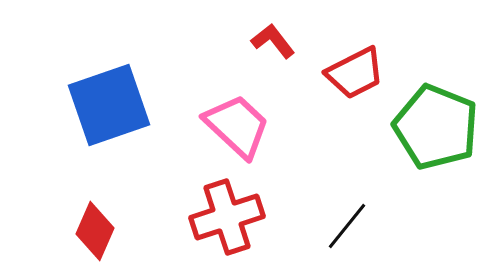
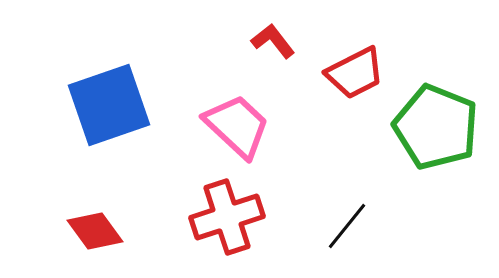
red diamond: rotated 60 degrees counterclockwise
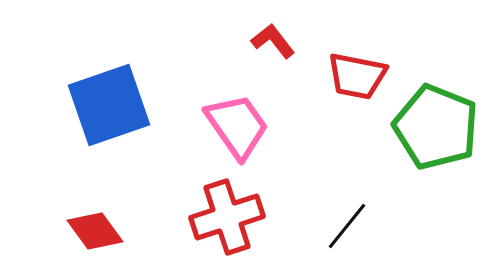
red trapezoid: moved 2 px right, 3 px down; rotated 38 degrees clockwise
pink trapezoid: rotated 12 degrees clockwise
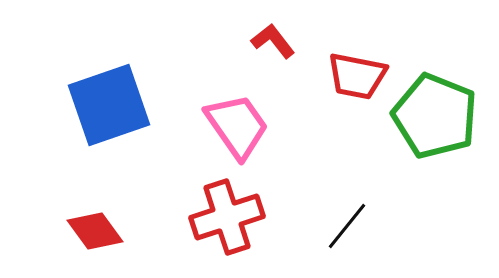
green pentagon: moved 1 px left, 11 px up
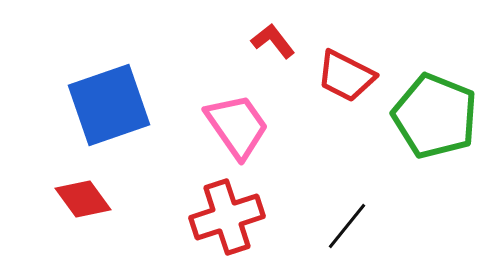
red trapezoid: moved 11 px left; rotated 16 degrees clockwise
red diamond: moved 12 px left, 32 px up
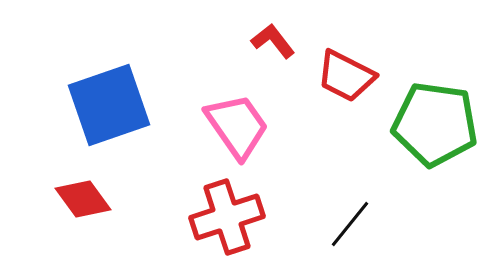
green pentagon: moved 8 px down; rotated 14 degrees counterclockwise
black line: moved 3 px right, 2 px up
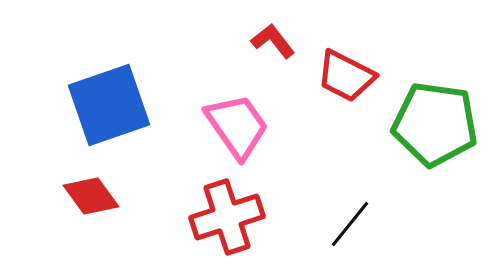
red diamond: moved 8 px right, 3 px up
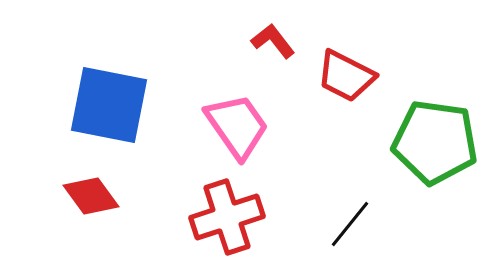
blue square: rotated 30 degrees clockwise
green pentagon: moved 18 px down
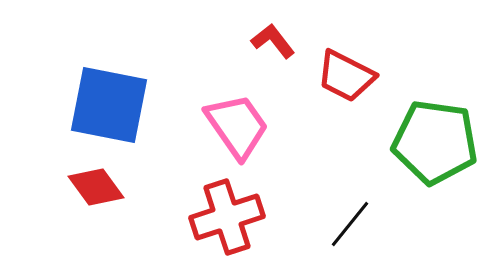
red diamond: moved 5 px right, 9 px up
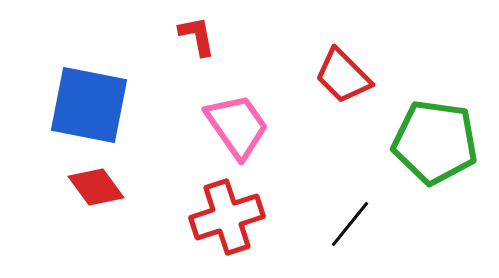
red L-shape: moved 76 px left, 5 px up; rotated 27 degrees clockwise
red trapezoid: moved 3 px left; rotated 18 degrees clockwise
blue square: moved 20 px left
